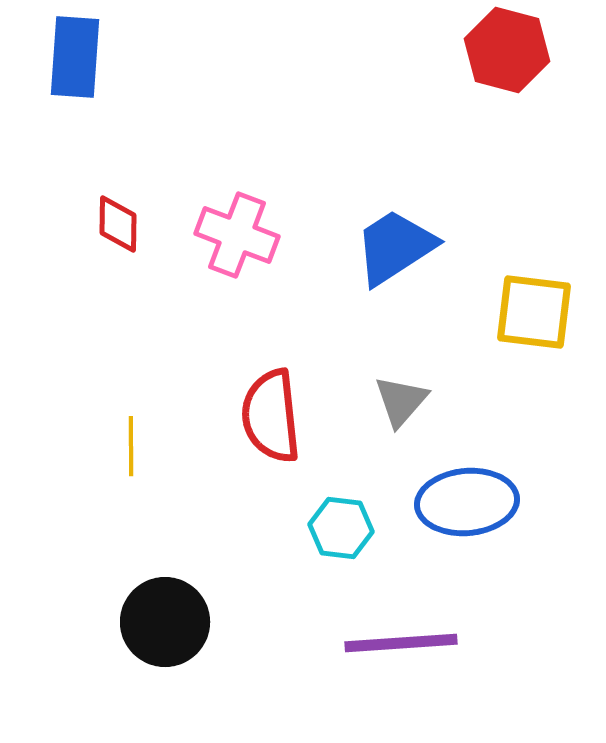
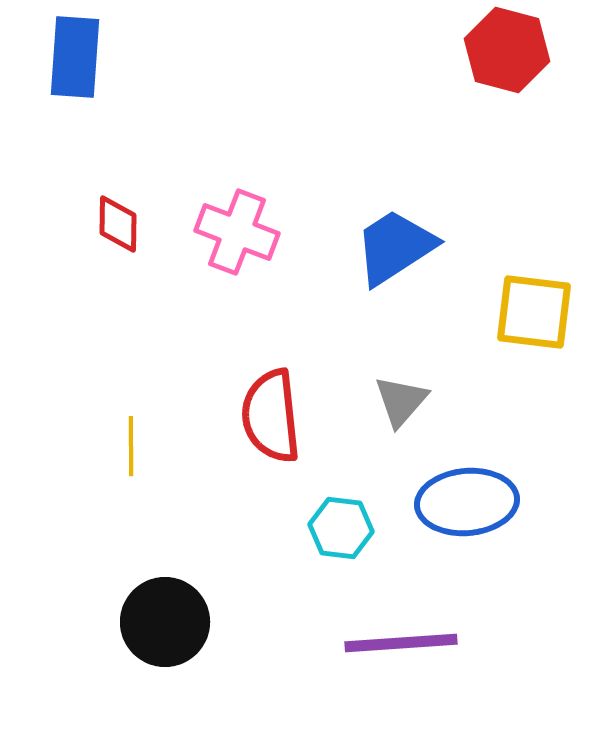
pink cross: moved 3 px up
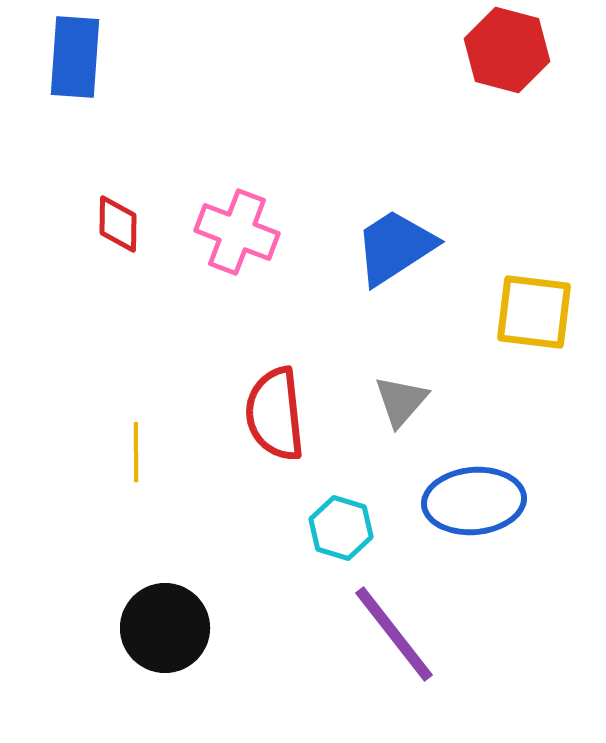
red semicircle: moved 4 px right, 2 px up
yellow line: moved 5 px right, 6 px down
blue ellipse: moved 7 px right, 1 px up
cyan hexagon: rotated 10 degrees clockwise
black circle: moved 6 px down
purple line: moved 7 px left, 9 px up; rotated 56 degrees clockwise
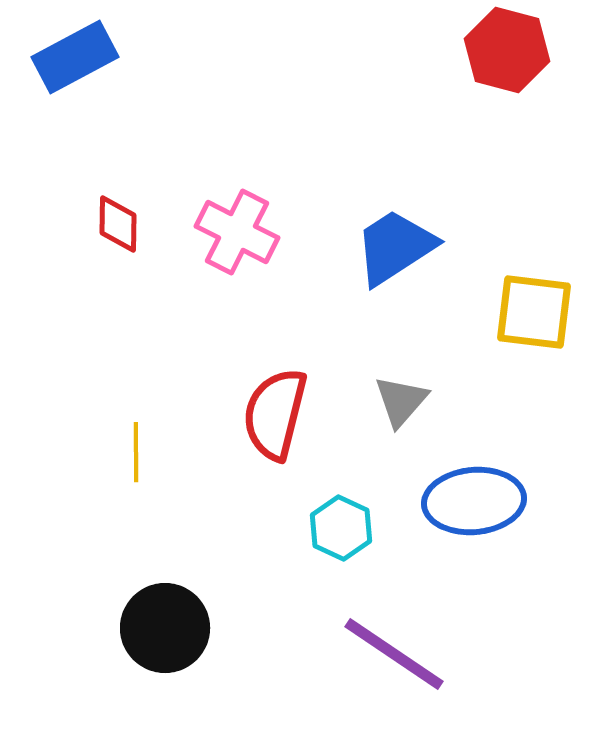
blue rectangle: rotated 58 degrees clockwise
pink cross: rotated 6 degrees clockwise
red semicircle: rotated 20 degrees clockwise
cyan hexagon: rotated 8 degrees clockwise
purple line: moved 20 px down; rotated 18 degrees counterclockwise
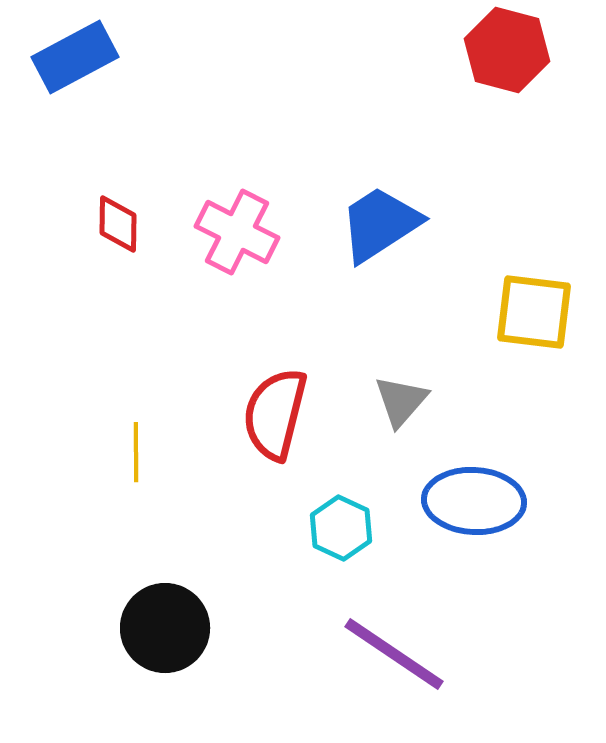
blue trapezoid: moved 15 px left, 23 px up
blue ellipse: rotated 8 degrees clockwise
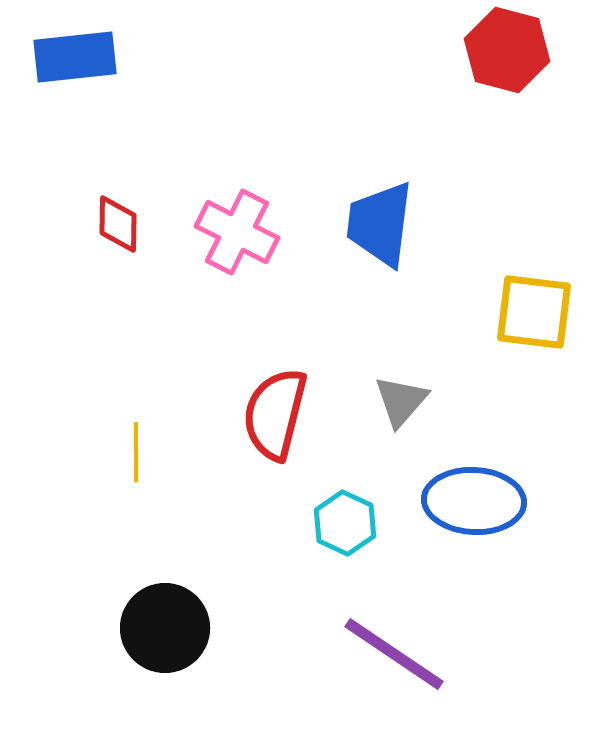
blue rectangle: rotated 22 degrees clockwise
blue trapezoid: rotated 50 degrees counterclockwise
cyan hexagon: moved 4 px right, 5 px up
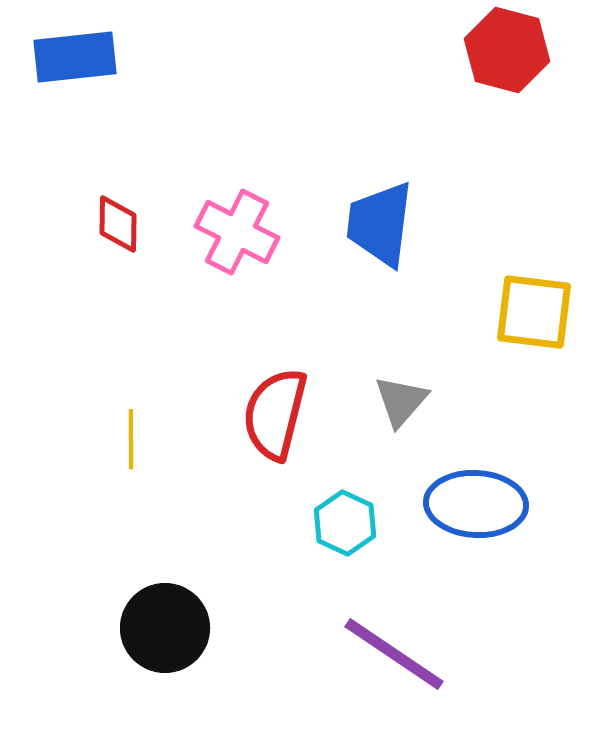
yellow line: moved 5 px left, 13 px up
blue ellipse: moved 2 px right, 3 px down
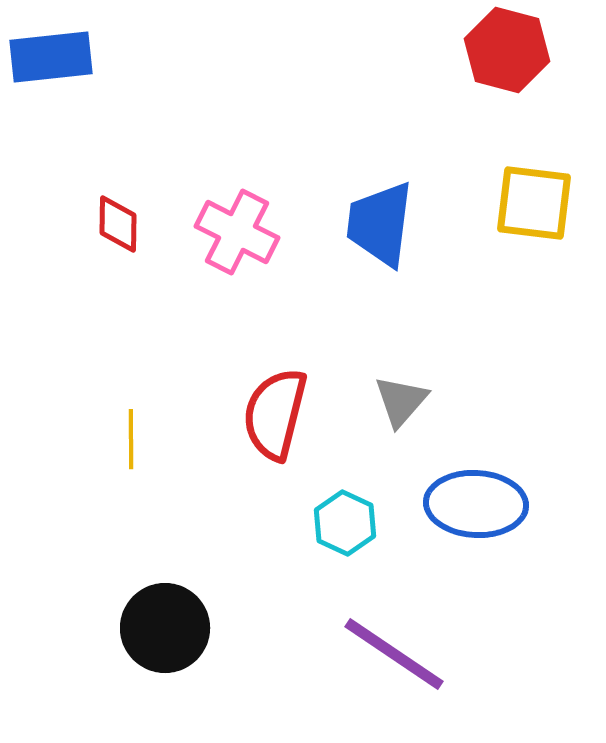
blue rectangle: moved 24 px left
yellow square: moved 109 px up
